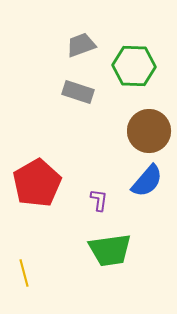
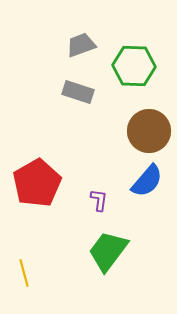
green trapezoid: moved 2 px left, 1 px down; rotated 135 degrees clockwise
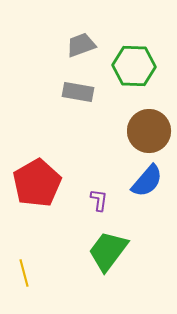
gray rectangle: rotated 8 degrees counterclockwise
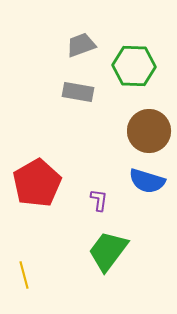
blue semicircle: rotated 66 degrees clockwise
yellow line: moved 2 px down
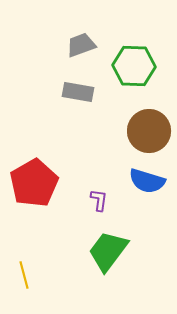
red pentagon: moved 3 px left
